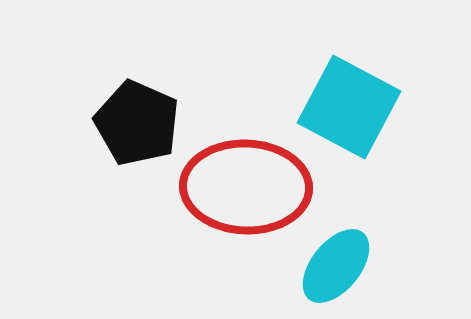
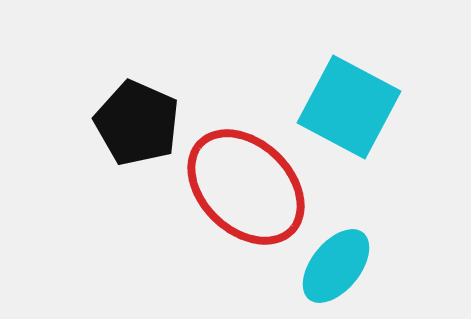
red ellipse: rotated 42 degrees clockwise
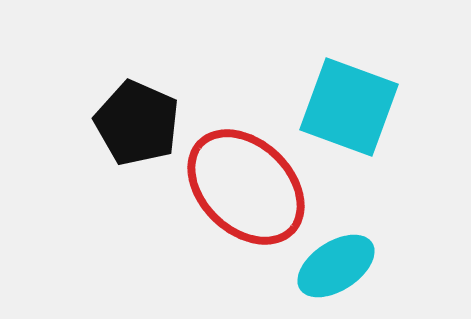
cyan square: rotated 8 degrees counterclockwise
cyan ellipse: rotated 18 degrees clockwise
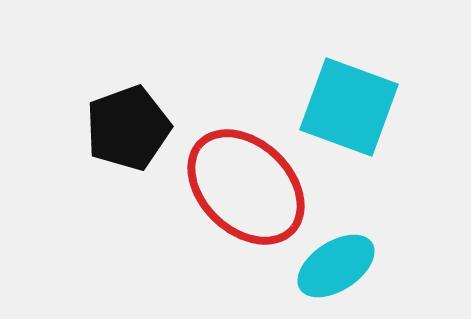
black pentagon: moved 9 px left, 5 px down; rotated 28 degrees clockwise
